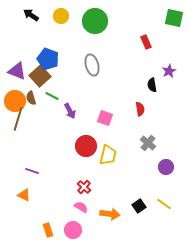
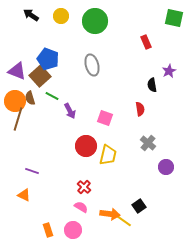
brown semicircle: moved 1 px left
yellow line: moved 40 px left, 17 px down
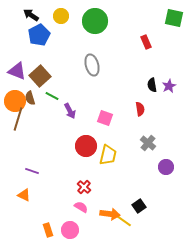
blue pentagon: moved 9 px left, 24 px up; rotated 25 degrees clockwise
purple star: moved 15 px down
pink circle: moved 3 px left
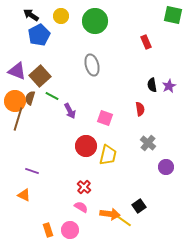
green square: moved 1 px left, 3 px up
brown semicircle: rotated 32 degrees clockwise
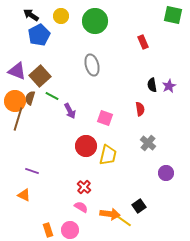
red rectangle: moved 3 px left
purple circle: moved 6 px down
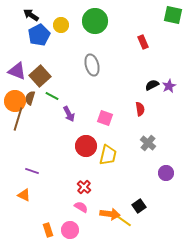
yellow circle: moved 9 px down
black semicircle: rotated 72 degrees clockwise
purple arrow: moved 1 px left, 3 px down
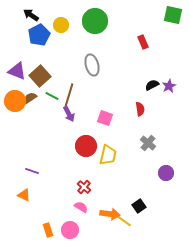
brown semicircle: rotated 40 degrees clockwise
brown line: moved 51 px right, 24 px up
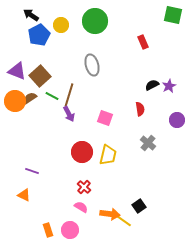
red circle: moved 4 px left, 6 px down
purple circle: moved 11 px right, 53 px up
